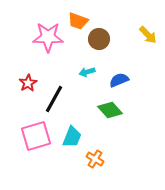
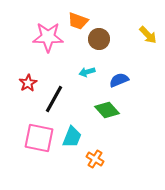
green diamond: moved 3 px left
pink square: moved 3 px right, 2 px down; rotated 28 degrees clockwise
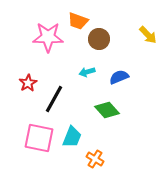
blue semicircle: moved 3 px up
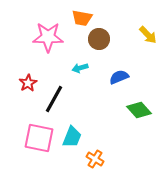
orange trapezoid: moved 4 px right, 3 px up; rotated 10 degrees counterclockwise
cyan arrow: moved 7 px left, 4 px up
green diamond: moved 32 px right
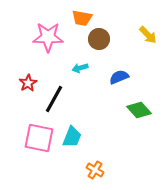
orange cross: moved 11 px down
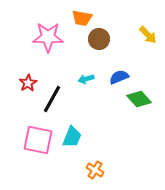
cyan arrow: moved 6 px right, 11 px down
black line: moved 2 px left
green diamond: moved 11 px up
pink square: moved 1 px left, 2 px down
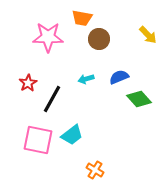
cyan trapezoid: moved 2 px up; rotated 30 degrees clockwise
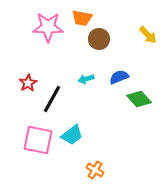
pink star: moved 10 px up
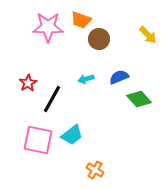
orange trapezoid: moved 1 px left, 2 px down; rotated 10 degrees clockwise
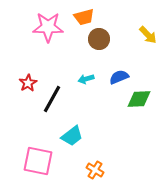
orange trapezoid: moved 3 px right, 3 px up; rotated 35 degrees counterclockwise
green diamond: rotated 50 degrees counterclockwise
cyan trapezoid: moved 1 px down
pink square: moved 21 px down
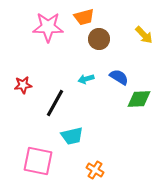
yellow arrow: moved 4 px left
blue semicircle: rotated 54 degrees clockwise
red star: moved 5 px left, 2 px down; rotated 24 degrees clockwise
black line: moved 3 px right, 4 px down
cyan trapezoid: rotated 25 degrees clockwise
